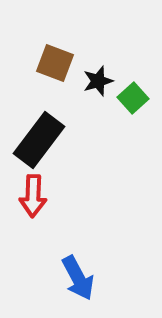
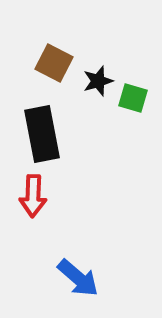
brown square: moved 1 px left; rotated 6 degrees clockwise
green square: rotated 32 degrees counterclockwise
black rectangle: moved 3 px right, 6 px up; rotated 48 degrees counterclockwise
blue arrow: rotated 21 degrees counterclockwise
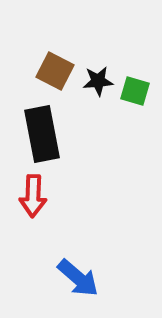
brown square: moved 1 px right, 8 px down
black star: rotated 12 degrees clockwise
green square: moved 2 px right, 7 px up
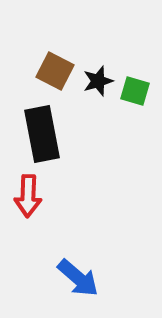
black star: rotated 12 degrees counterclockwise
red arrow: moved 5 px left
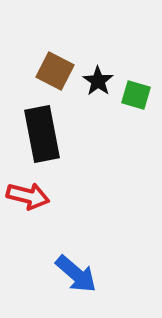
black star: rotated 20 degrees counterclockwise
green square: moved 1 px right, 4 px down
red arrow: rotated 78 degrees counterclockwise
blue arrow: moved 2 px left, 4 px up
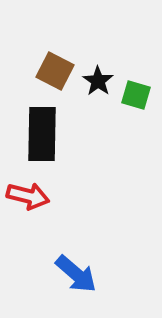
black rectangle: rotated 12 degrees clockwise
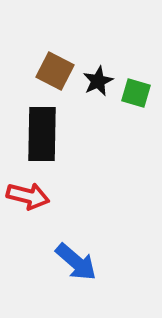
black star: rotated 12 degrees clockwise
green square: moved 2 px up
blue arrow: moved 12 px up
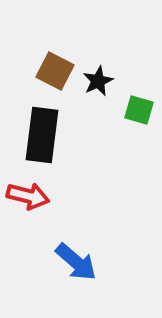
green square: moved 3 px right, 17 px down
black rectangle: moved 1 px down; rotated 6 degrees clockwise
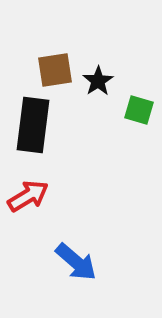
brown square: moved 1 px up; rotated 36 degrees counterclockwise
black star: rotated 8 degrees counterclockwise
black rectangle: moved 9 px left, 10 px up
red arrow: rotated 45 degrees counterclockwise
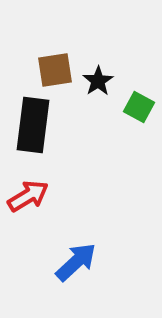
green square: moved 3 px up; rotated 12 degrees clockwise
blue arrow: rotated 84 degrees counterclockwise
